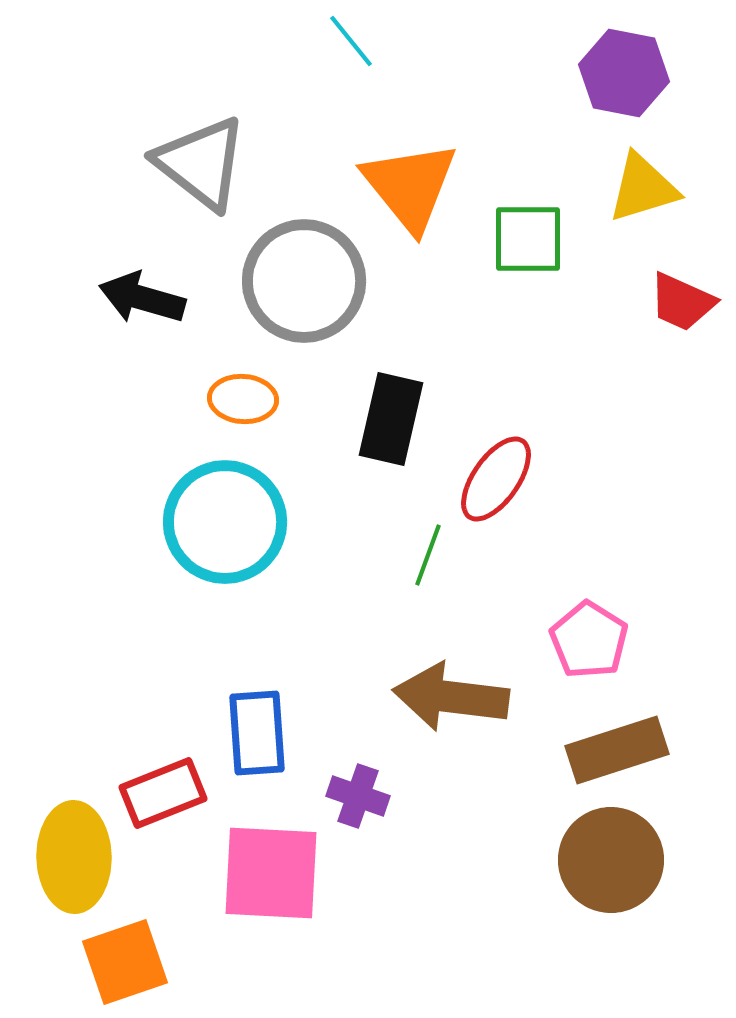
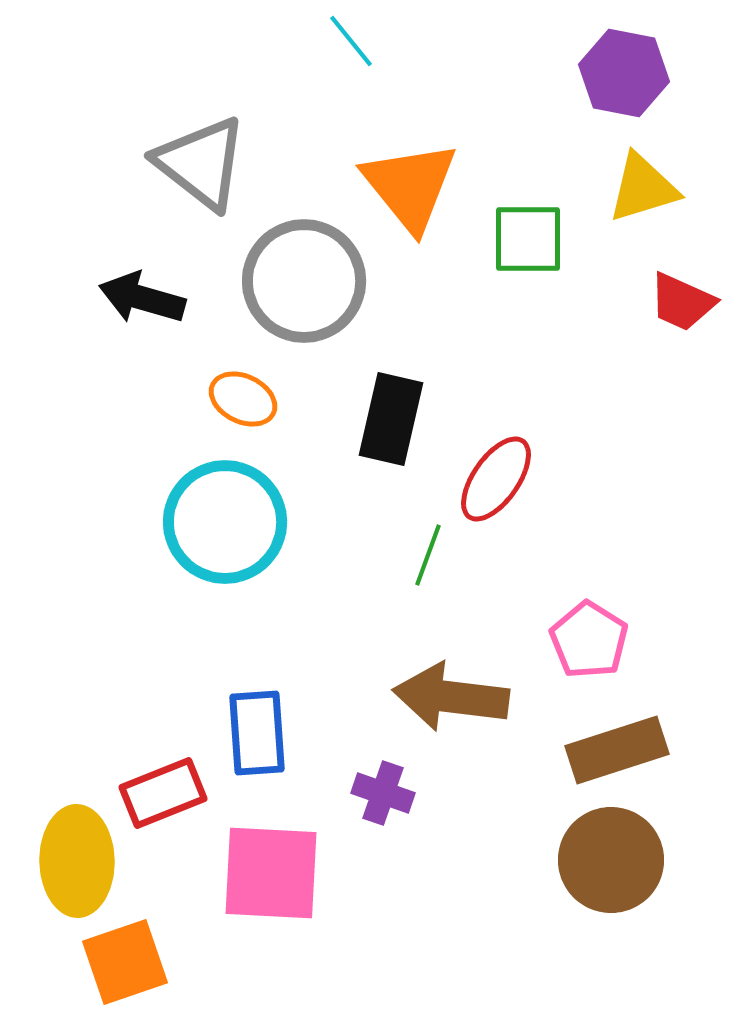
orange ellipse: rotated 22 degrees clockwise
purple cross: moved 25 px right, 3 px up
yellow ellipse: moved 3 px right, 4 px down
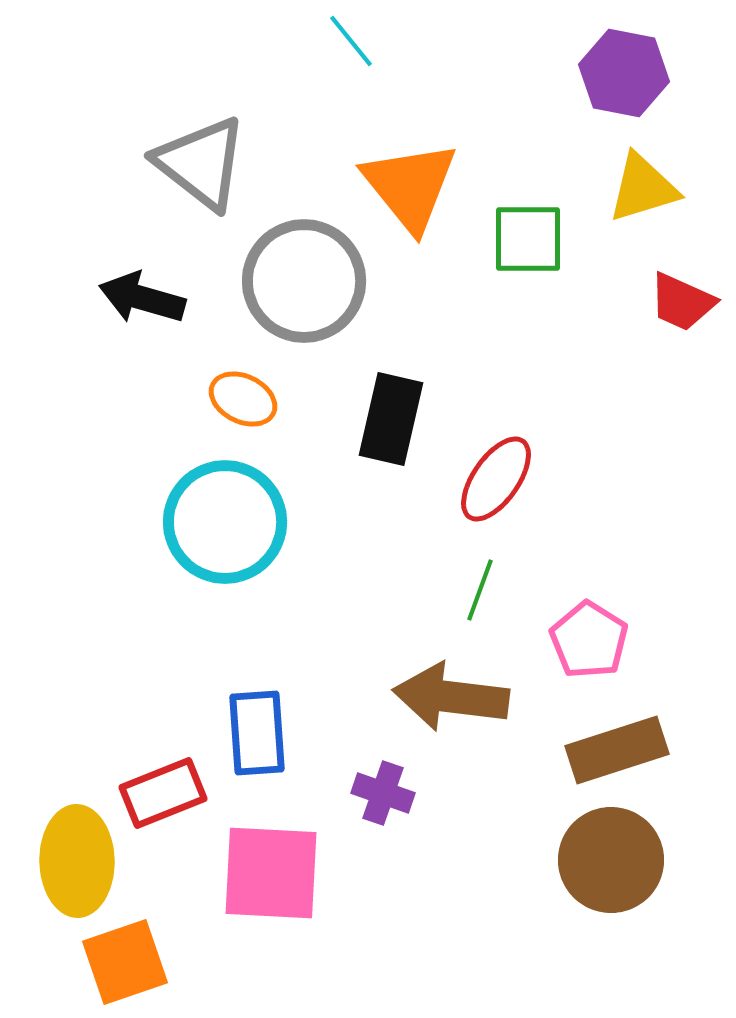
green line: moved 52 px right, 35 px down
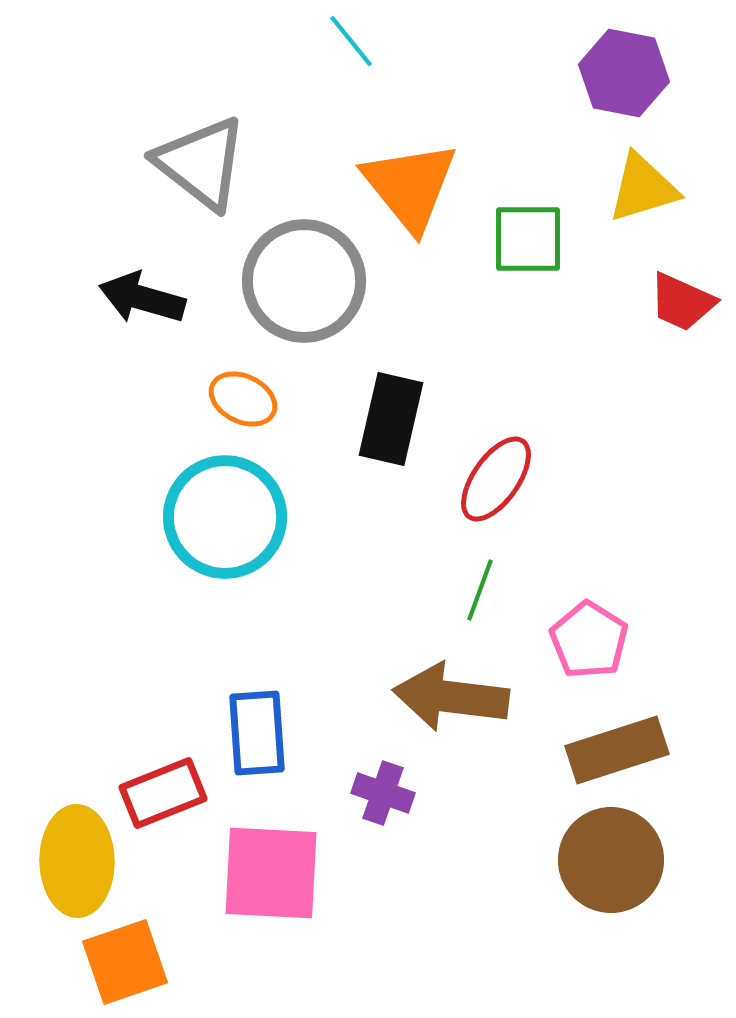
cyan circle: moved 5 px up
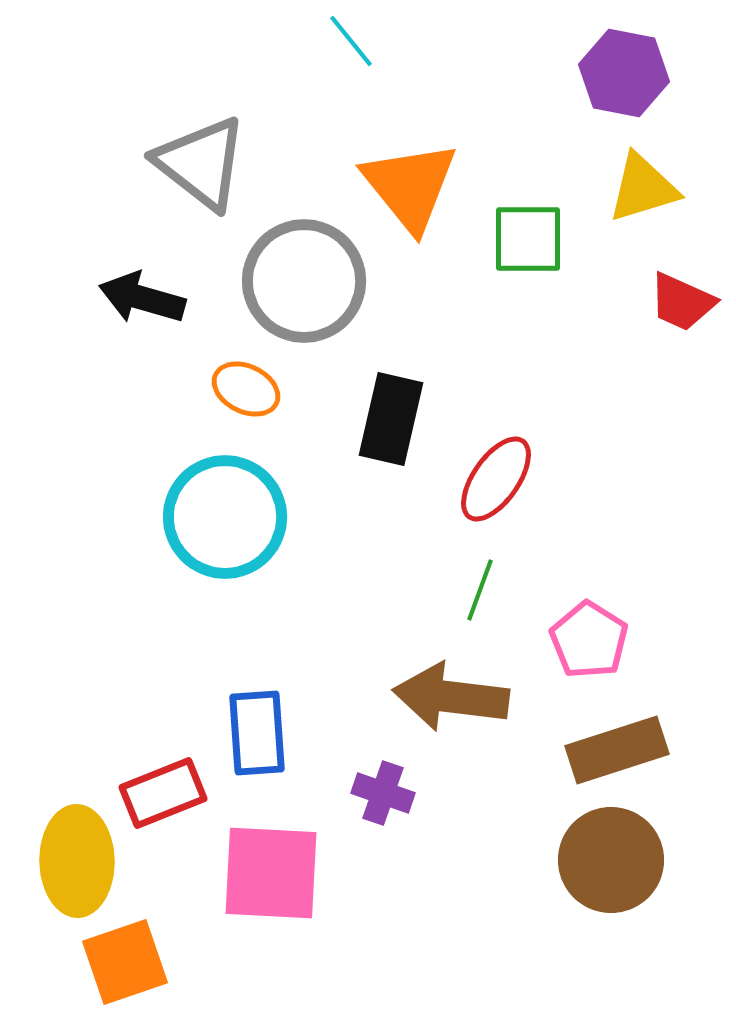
orange ellipse: moved 3 px right, 10 px up
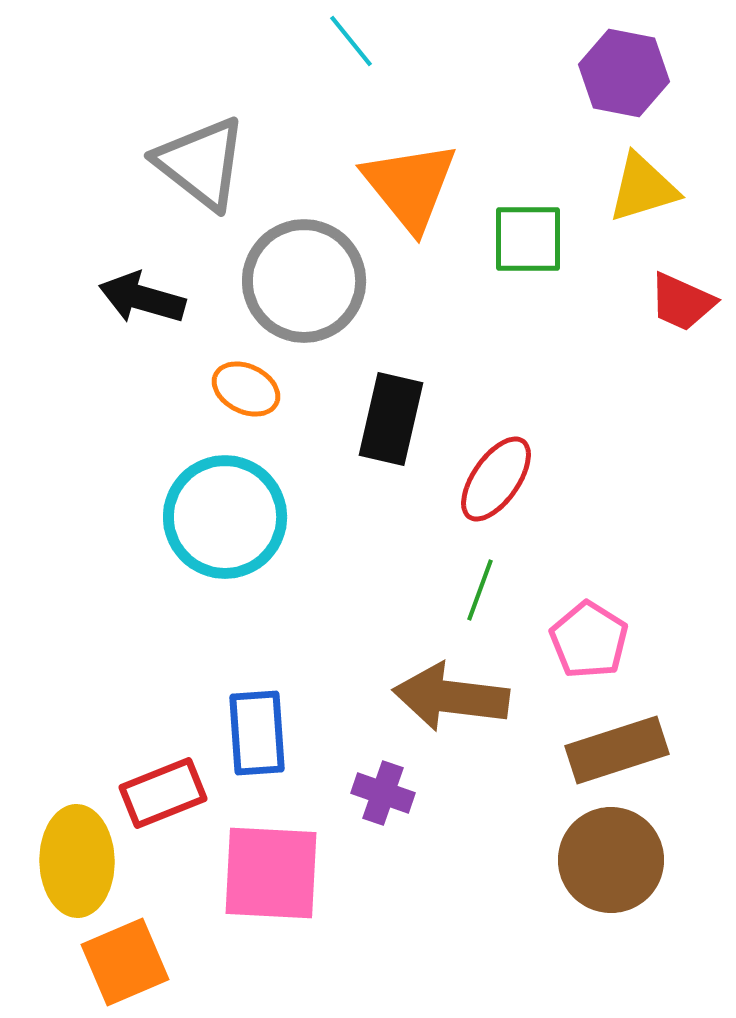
orange square: rotated 4 degrees counterclockwise
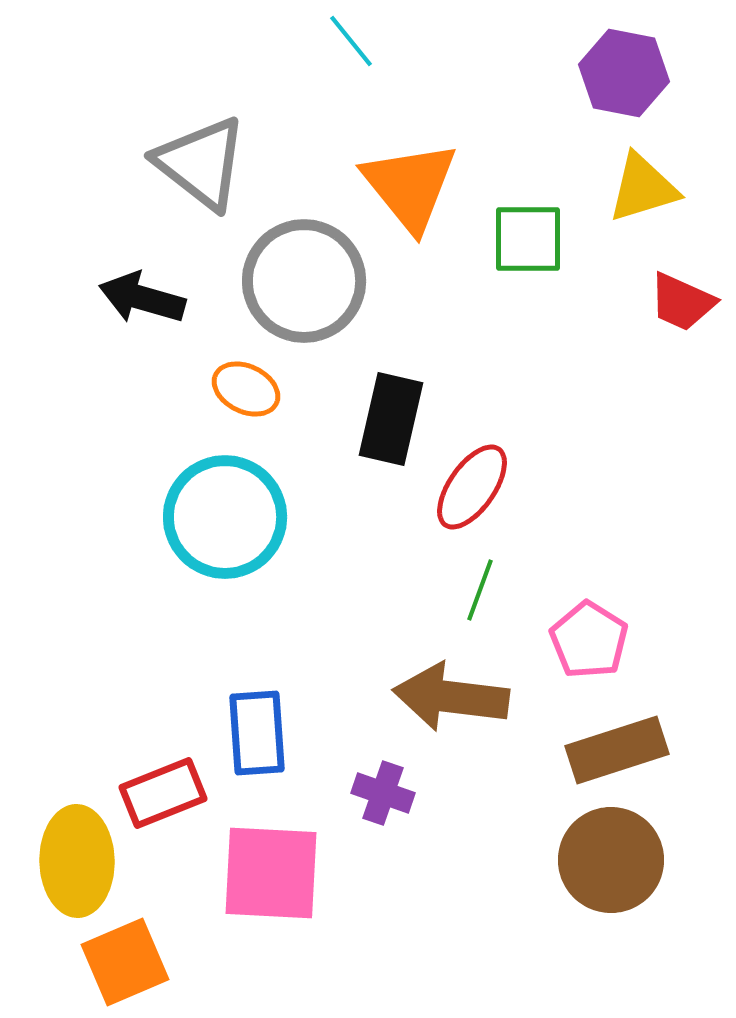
red ellipse: moved 24 px left, 8 px down
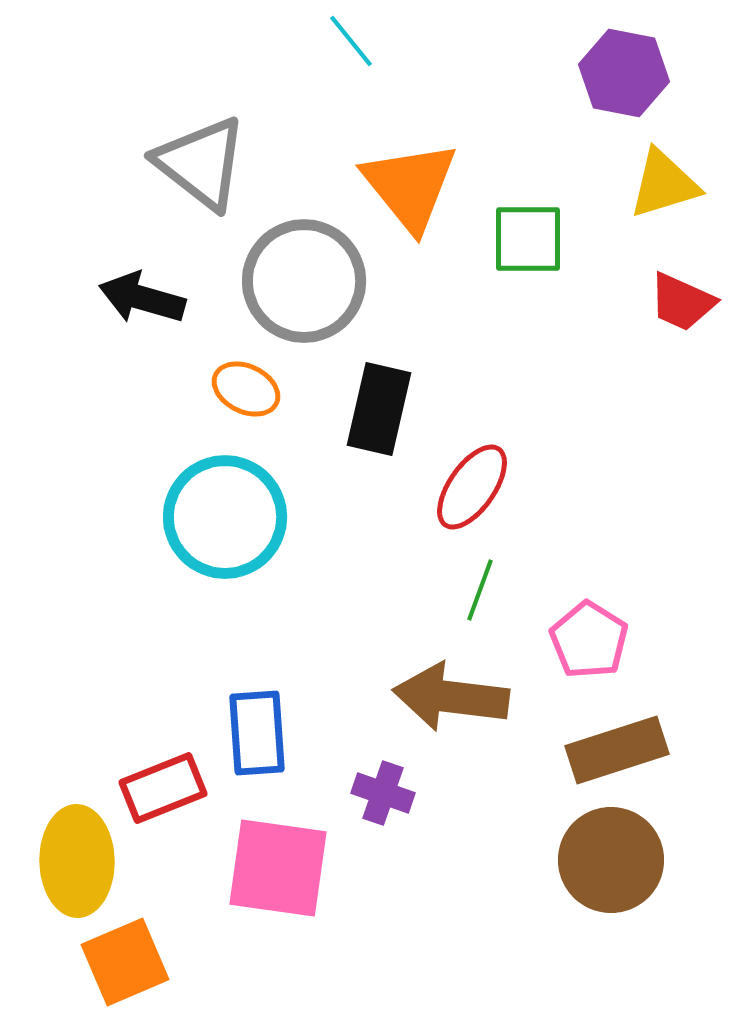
yellow triangle: moved 21 px right, 4 px up
black rectangle: moved 12 px left, 10 px up
red rectangle: moved 5 px up
pink square: moved 7 px right, 5 px up; rotated 5 degrees clockwise
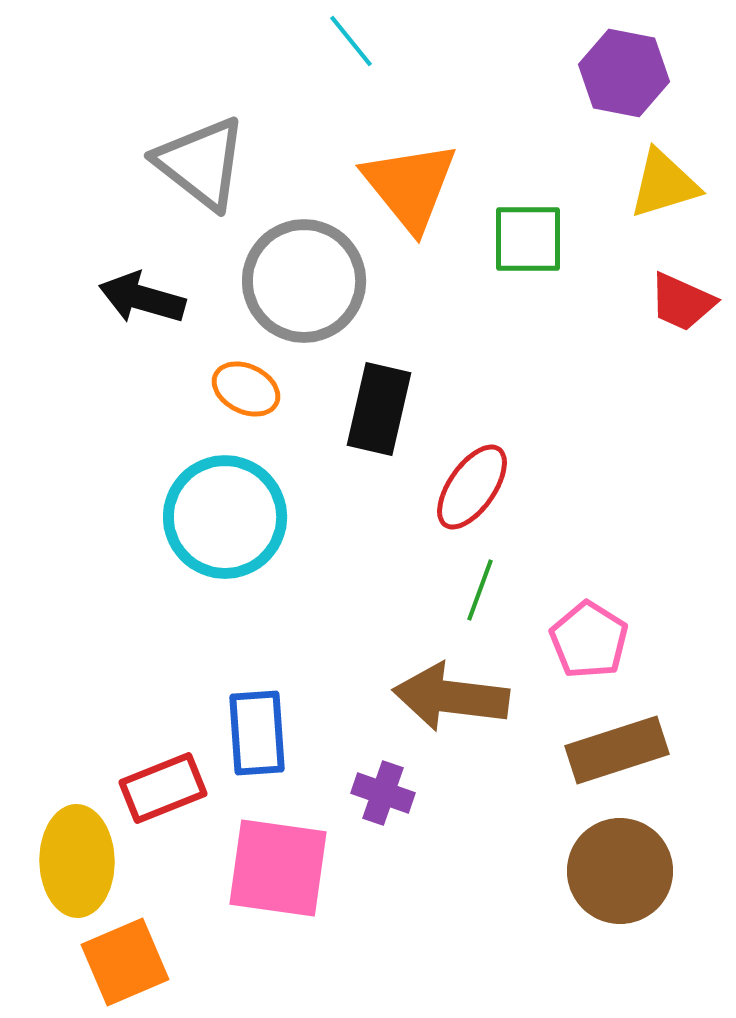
brown circle: moved 9 px right, 11 px down
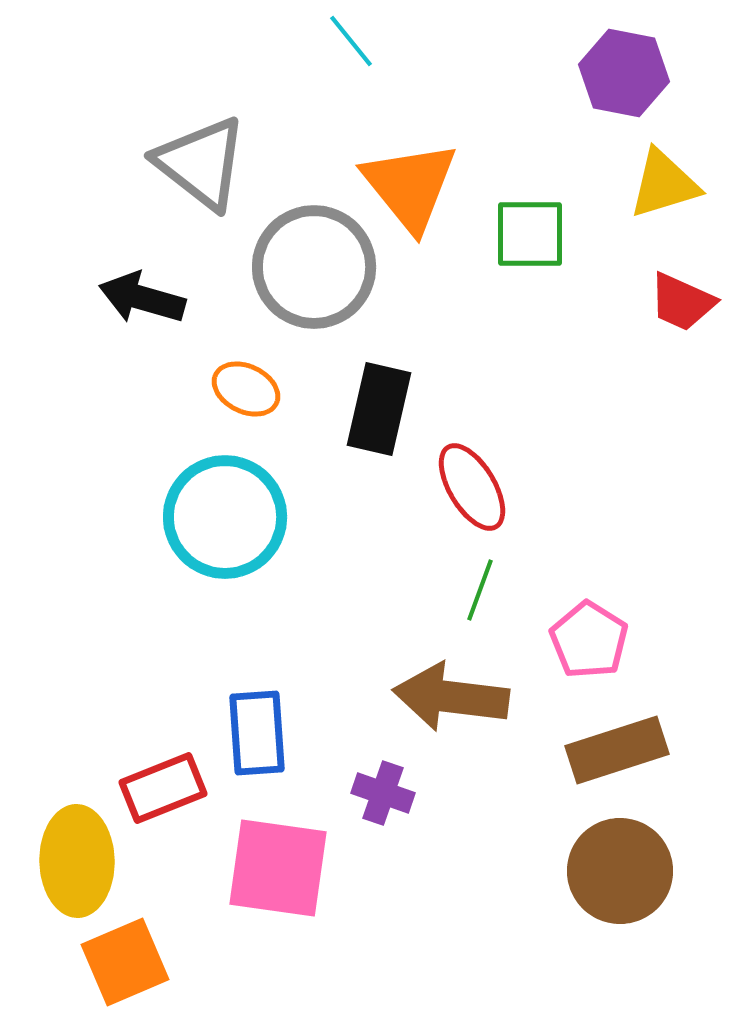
green square: moved 2 px right, 5 px up
gray circle: moved 10 px right, 14 px up
red ellipse: rotated 66 degrees counterclockwise
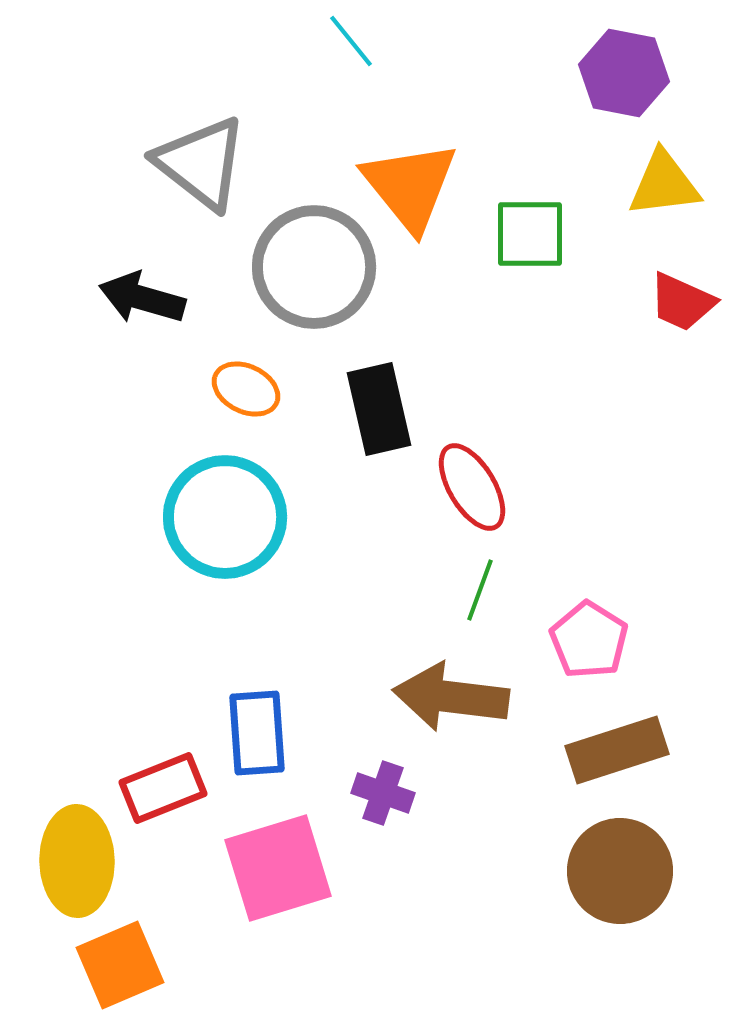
yellow triangle: rotated 10 degrees clockwise
black rectangle: rotated 26 degrees counterclockwise
pink square: rotated 25 degrees counterclockwise
orange square: moved 5 px left, 3 px down
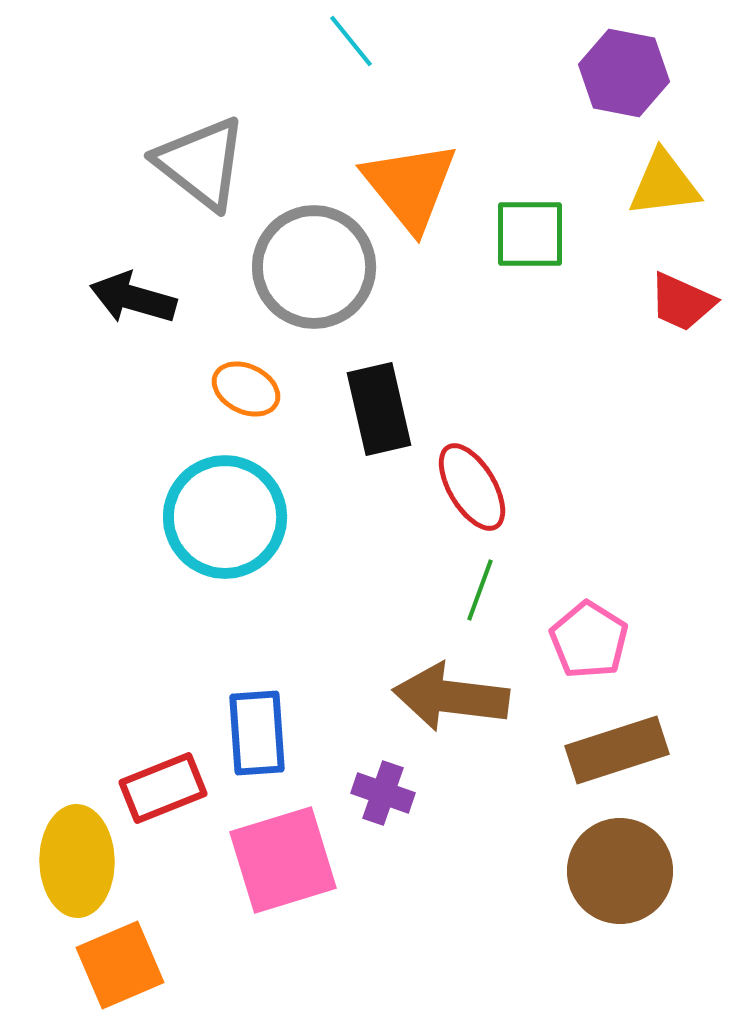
black arrow: moved 9 px left
pink square: moved 5 px right, 8 px up
